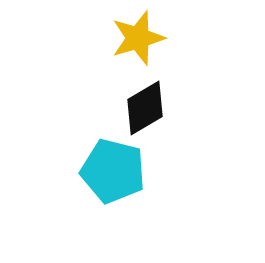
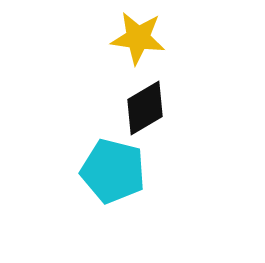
yellow star: rotated 24 degrees clockwise
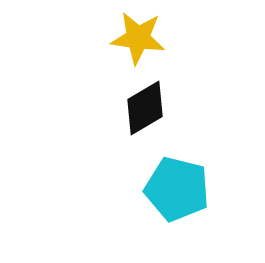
cyan pentagon: moved 64 px right, 18 px down
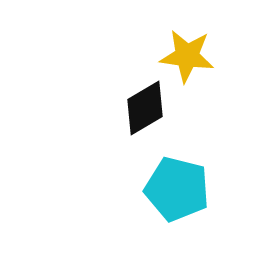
yellow star: moved 49 px right, 18 px down
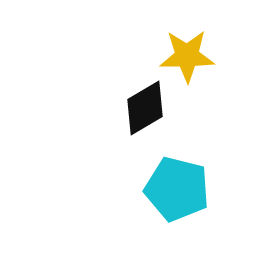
yellow star: rotated 8 degrees counterclockwise
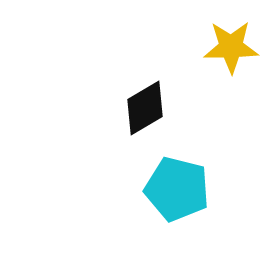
yellow star: moved 44 px right, 9 px up
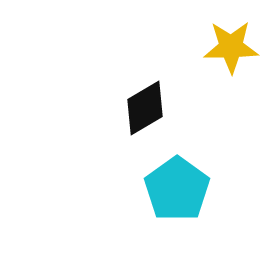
cyan pentagon: rotated 22 degrees clockwise
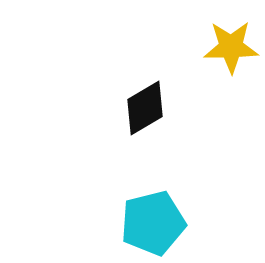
cyan pentagon: moved 24 px left, 34 px down; rotated 22 degrees clockwise
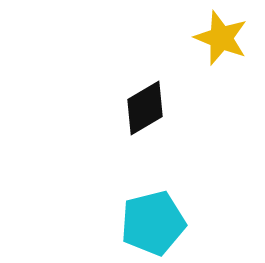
yellow star: moved 10 px left, 9 px up; rotated 22 degrees clockwise
